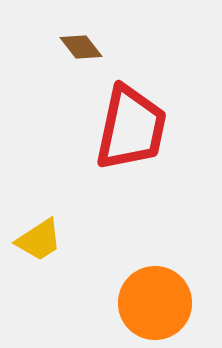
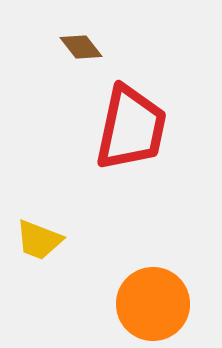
yellow trapezoid: rotated 54 degrees clockwise
orange circle: moved 2 px left, 1 px down
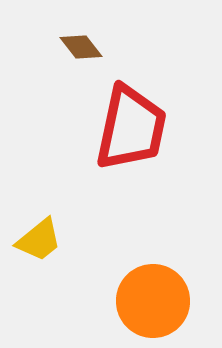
yellow trapezoid: rotated 60 degrees counterclockwise
orange circle: moved 3 px up
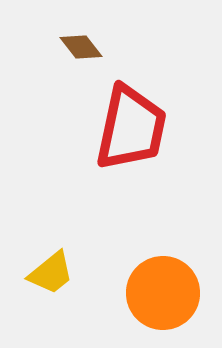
yellow trapezoid: moved 12 px right, 33 px down
orange circle: moved 10 px right, 8 px up
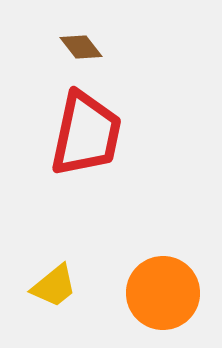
red trapezoid: moved 45 px left, 6 px down
yellow trapezoid: moved 3 px right, 13 px down
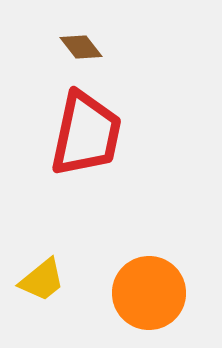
yellow trapezoid: moved 12 px left, 6 px up
orange circle: moved 14 px left
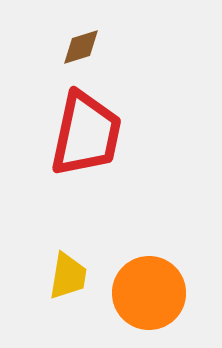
brown diamond: rotated 69 degrees counterclockwise
yellow trapezoid: moved 26 px right, 4 px up; rotated 42 degrees counterclockwise
